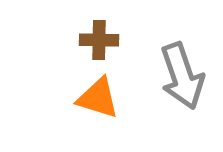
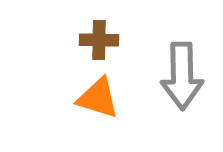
gray arrow: rotated 18 degrees clockwise
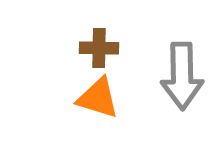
brown cross: moved 8 px down
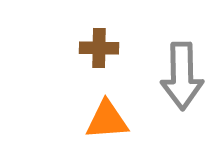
orange triangle: moved 9 px right, 22 px down; rotated 21 degrees counterclockwise
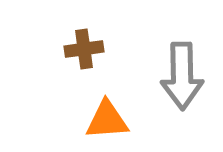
brown cross: moved 15 px left, 1 px down; rotated 9 degrees counterclockwise
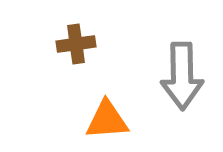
brown cross: moved 8 px left, 5 px up
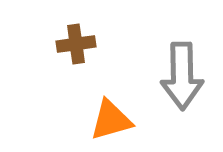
orange triangle: moved 4 px right; rotated 12 degrees counterclockwise
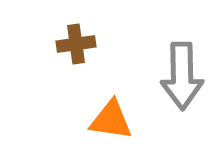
orange triangle: rotated 24 degrees clockwise
